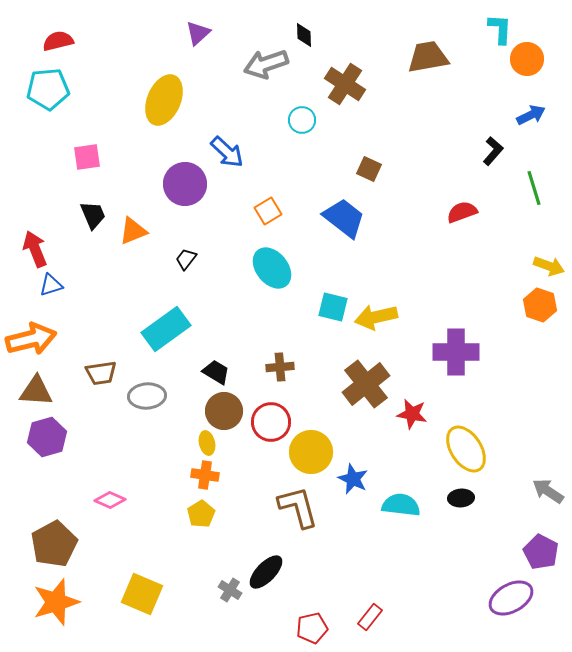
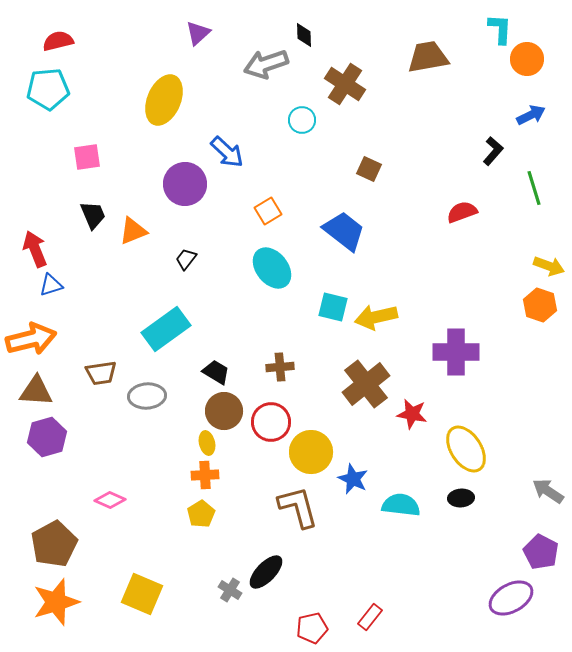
blue trapezoid at (344, 218): moved 13 px down
orange cross at (205, 475): rotated 12 degrees counterclockwise
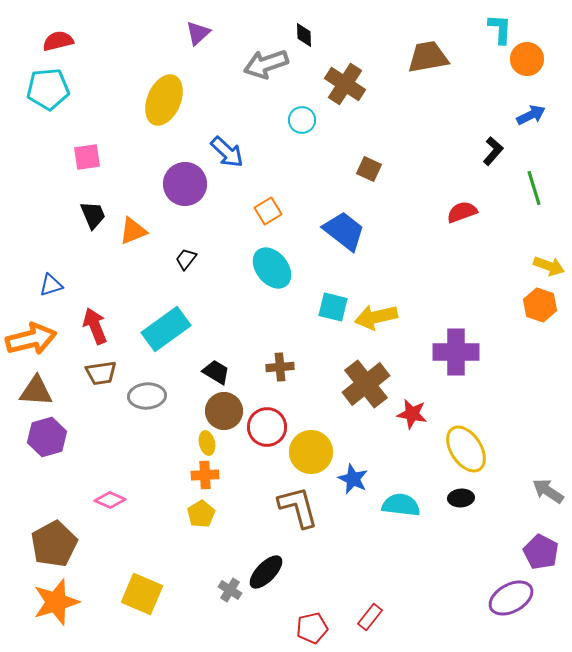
red arrow at (35, 249): moved 60 px right, 77 px down
red circle at (271, 422): moved 4 px left, 5 px down
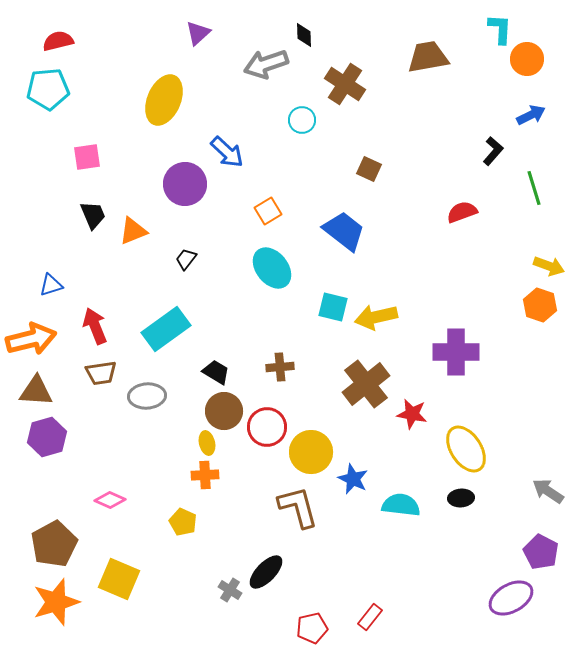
yellow pentagon at (201, 514): moved 18 px left, 8 px down; rotated 16 degrees counterclockwise
yellow square at (142, 594): moved 23 px left, 15 px up
